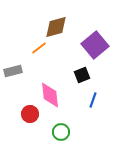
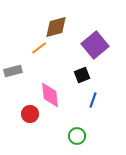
green circle: moved 16 px right, 4 px down
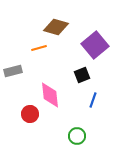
brown diamond: rotated 30 degrees clockwise
orange line: rotated 21 degrees clockwise
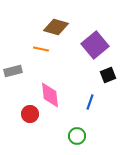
orange line: moved 2 px right, 1 px down; rotated 28 degrees clockwise
black square: moved 26 px right
blue line: moved 3 px left, 2 px down
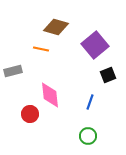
green circle: moved 11 px right
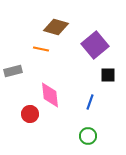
black square: rotated 21 degrees clockwise
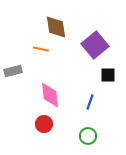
brown diamond: rotated 65 degrees clockwise
red circle: moved 14 px right, 10 px down
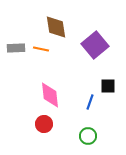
gray rectangle: moved 3 px right, 23 px up; rotated 12 degrees clockwise
black square: moved 11 px down
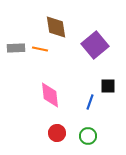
orange line: moved 1 px left
red circle: moved 13 px right, 9 px down
